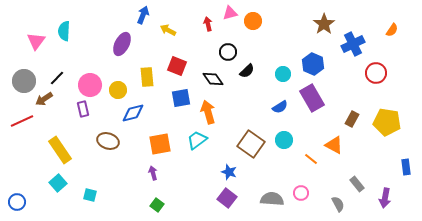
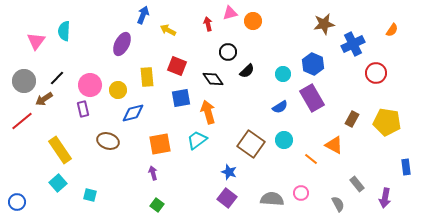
brown star at (324, 24): rotated 25 degrees clockwise
red line at (22, 121): rotated 15 degrees counterclockwise
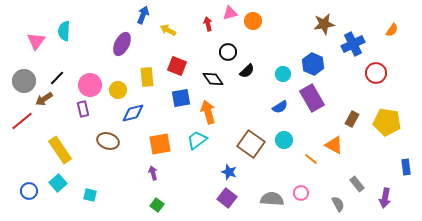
blue circle at (17, 202): moved 12 px right, 11 px up
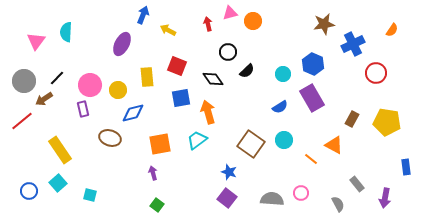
cyan semicircle at (64, 31): moved 2 px right, 1 px down
brown ellipse at (108, 141): moved 2 px right, 3 px up
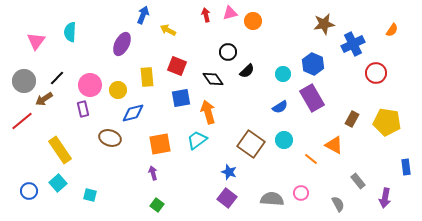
red arrow at (208, 24): moved 2 px left, 9 px up
cyan semicircle at (66, 32): moved 4 px right
gray rectangle at (357, 184): moved 1 px right, 3 px up
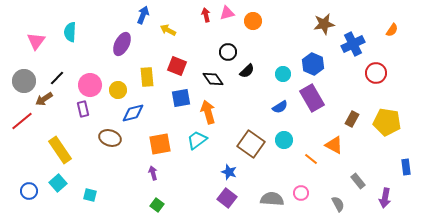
pink triangle at (230, 13): moved 3 px left
